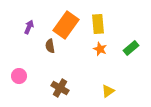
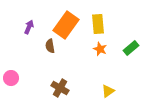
pink circle: moved 8 px left, 2 px down
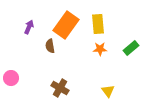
orange star: rotated 24 degrees counterclockwise
yellow triangle: rotated 32 degrees counterclockwise
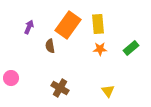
orange rectangle: moved 2 px right
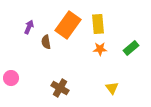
brown semicircle: moved 4 px left, 4 px up
yellow triangle: moved 4 px right, 3 px up
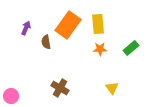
purple arrow: moved 3 px left, 1 px down
pink circle: moved 18 px down
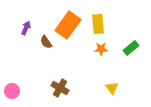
brown semicircle: rotated 24 degrees counterclockwise
orange star: moved 1 px right
pink circle: moved 1 px right, 5 px up
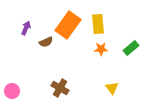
brown semicircle: rotated 80 degrees counterclockwise
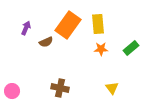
brown cross: rotated 18 degrees counterclockwise
